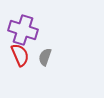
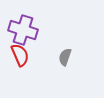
gray semicircle: moved 20 px right
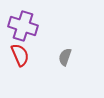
purple cross: moved 4 px up
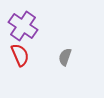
purple cross: rotated 16 degrees clockwise
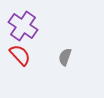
red semicircle: rotated 20 degrees counterclockwise
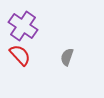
gray semicircle: moved 2 px right
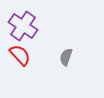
gray semicircle: moved 1 px left
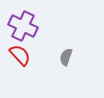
purple cross: rotated 8 degrees counterclockwise
